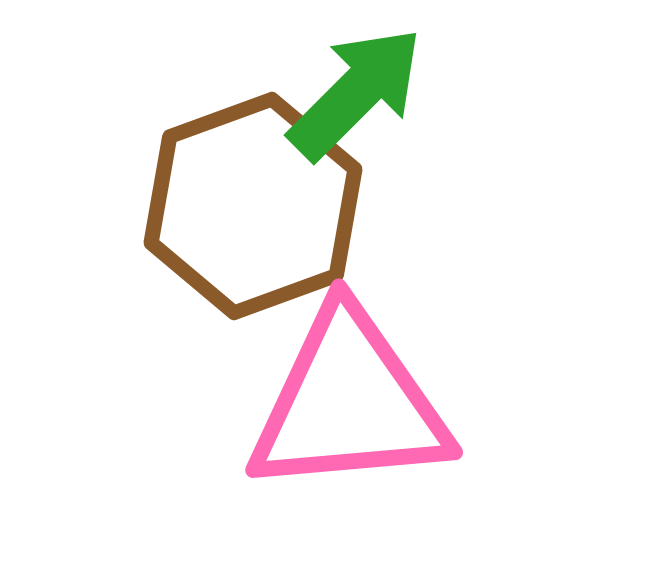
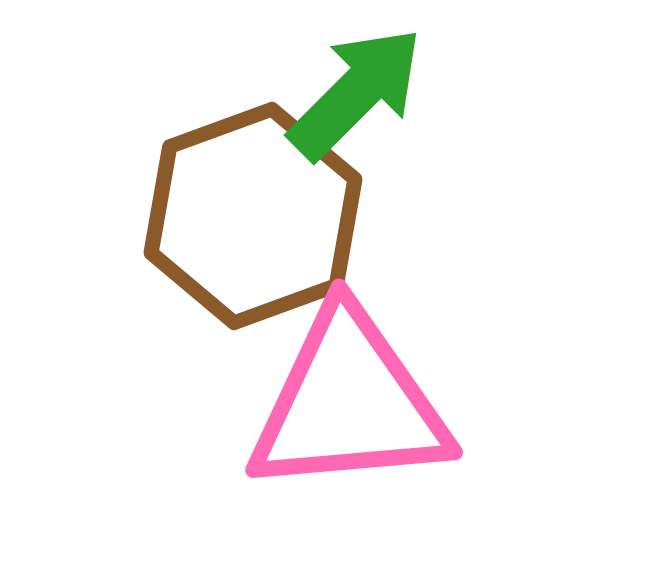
brown hexagon: moved 10 px down
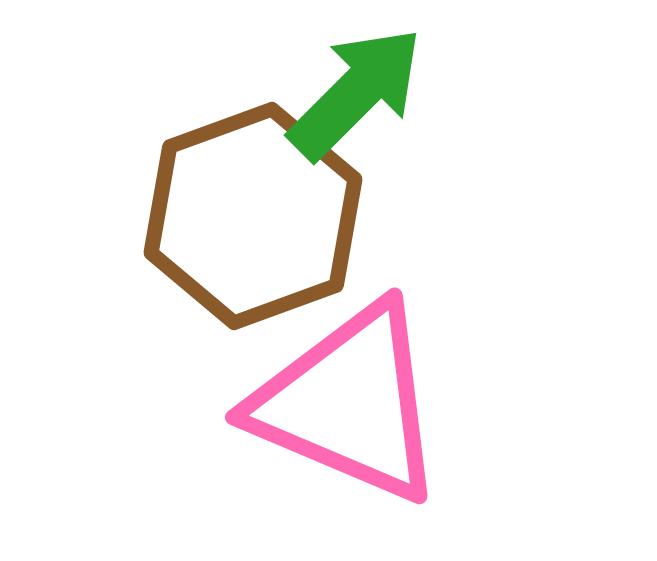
pink triangle: rotated 28 degrees clockwise
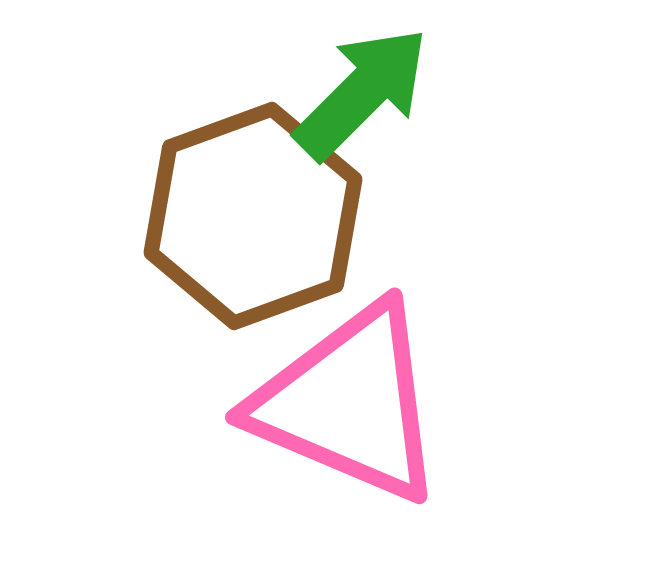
green arrow: moved 6 px right
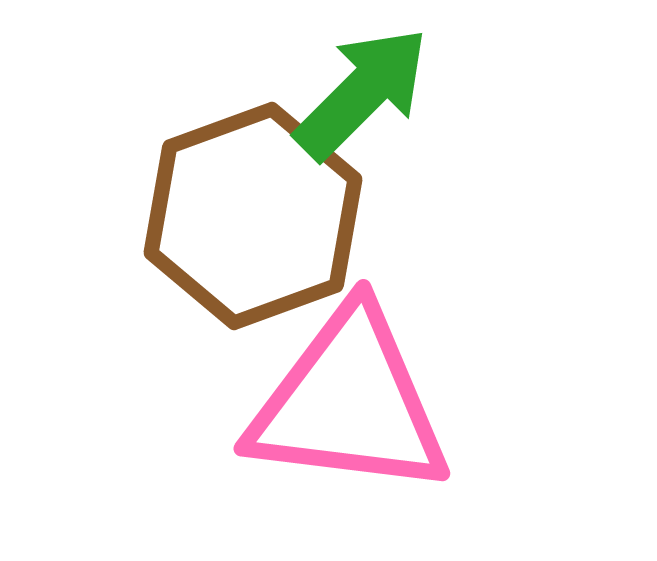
pink triangle: rotated 16 degrees counterclockwise
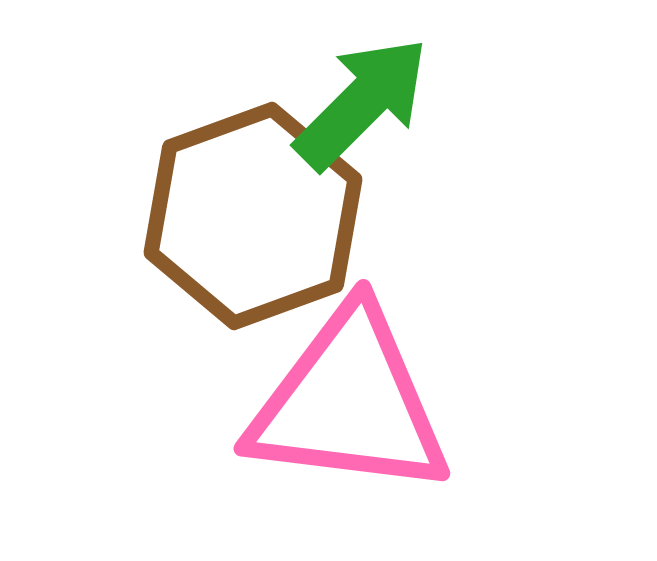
green arrow: moved 10 px down
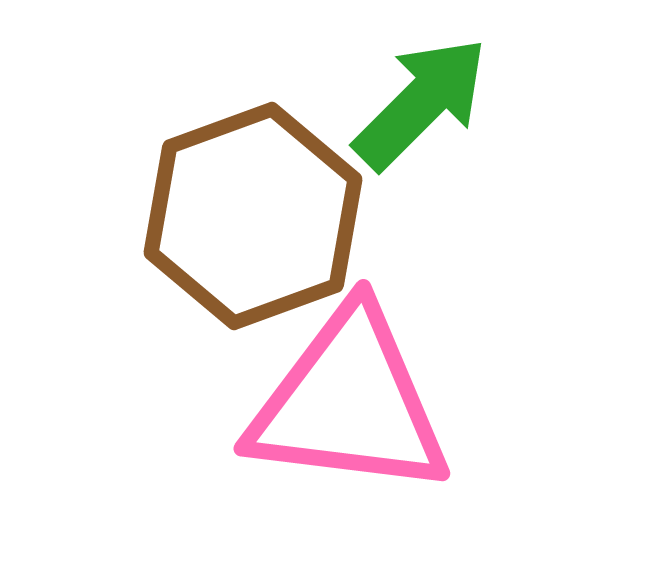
green arrow: moved 59 px right
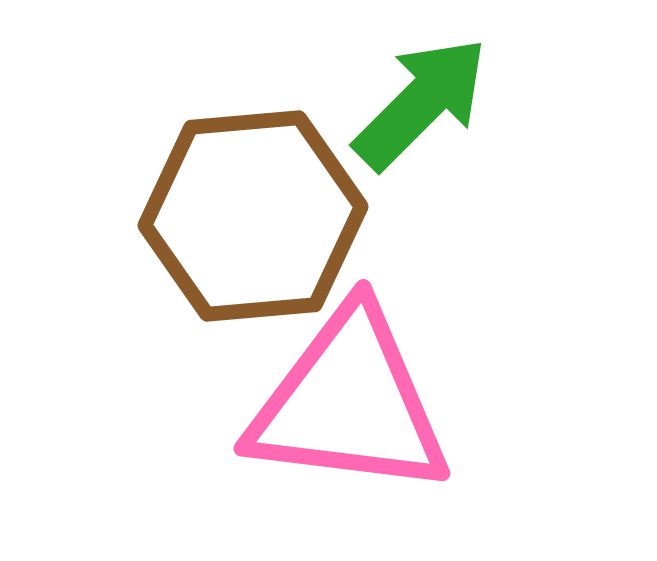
brown hexagon: rotated 15 degrees clockwise
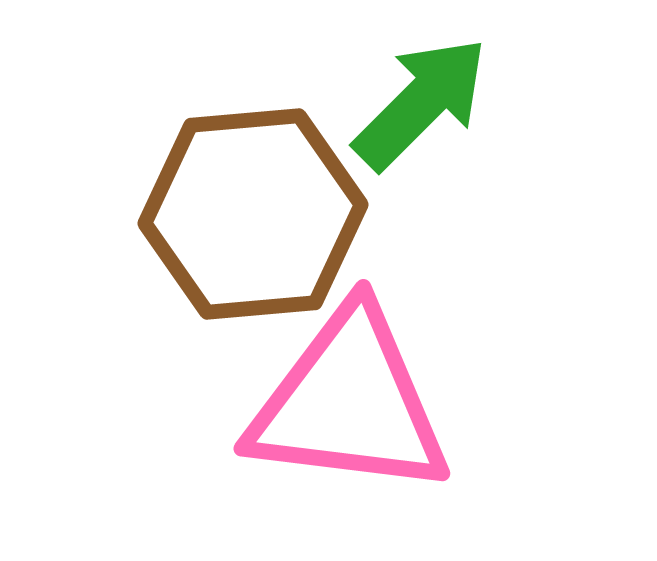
brown hexagon: moved 2 px up
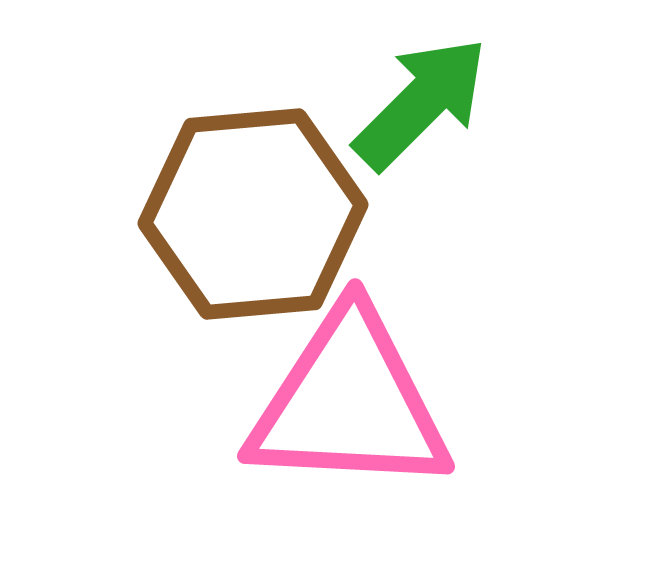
pink triangle: rotated 4 degrees counterclockwise
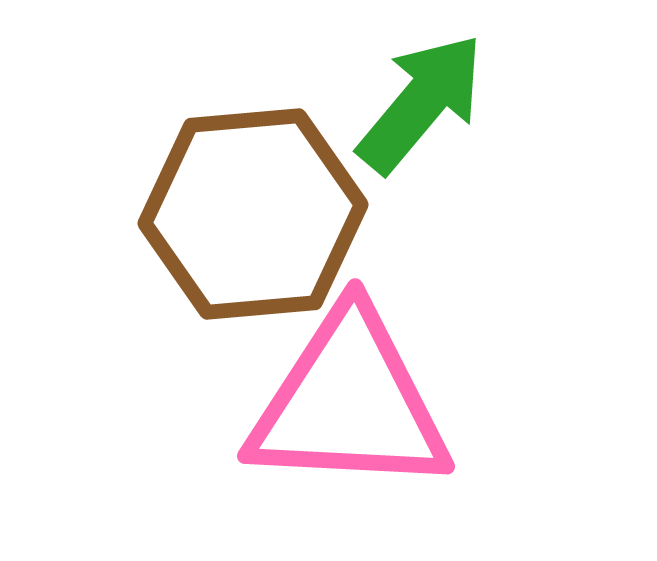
green arrow: rotated 5 degrees counterclockwise
